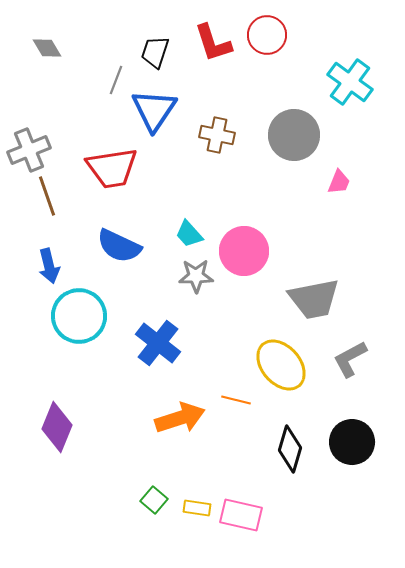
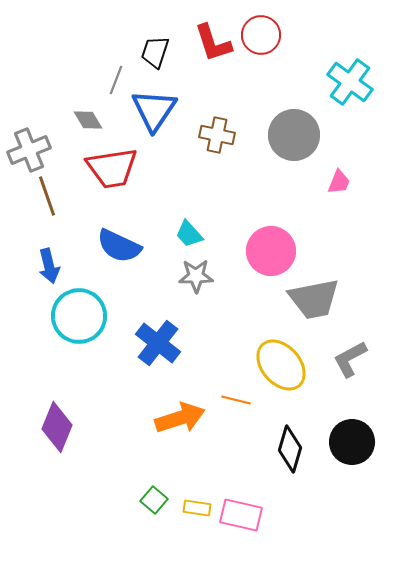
red circle: moved 6 px left
gray diamond: moved 41 px right, 72 px down
pink circle: moved 27 px right
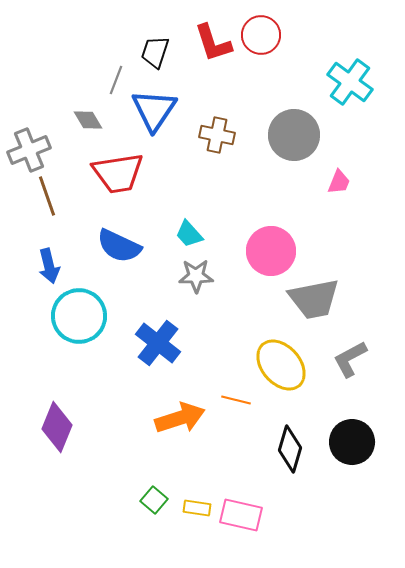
red trapezoid: moved 6 px right, 5 px down
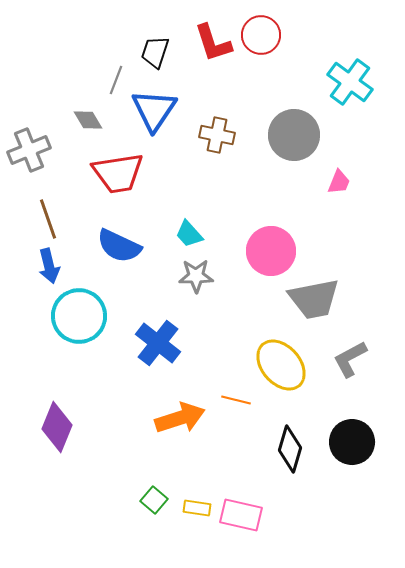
brown line: moved 1 px right, 23 px down
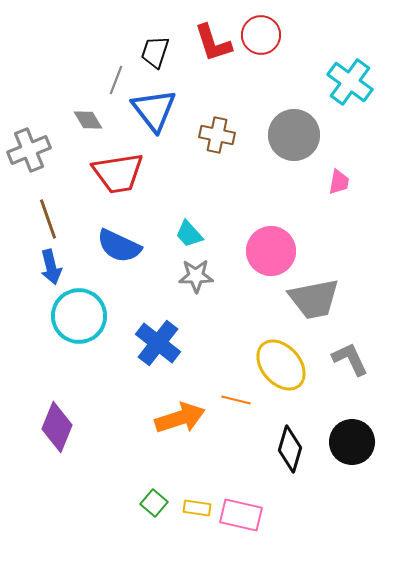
blue triangle: rotated 12 degrees counterclockwise
pink trapezoid: rotated 12 degrees counterclockwise
blue arrow: moved 2 px right, 1 px down
gray L-shape: rotated 93 degrees clockwise
green square: moved 3 px down
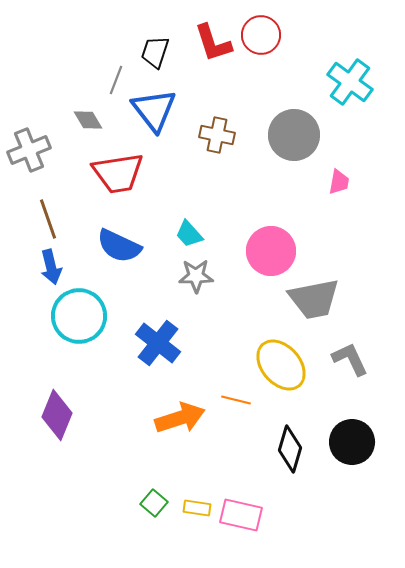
purple diamond: moved 12 px up
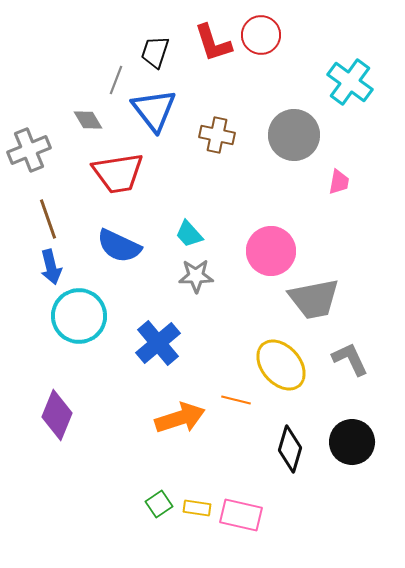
blue cross: rotated 12 degrees clockwise
green square: moved 5 px right, 1 px down; rotated 16 degrees clockwise
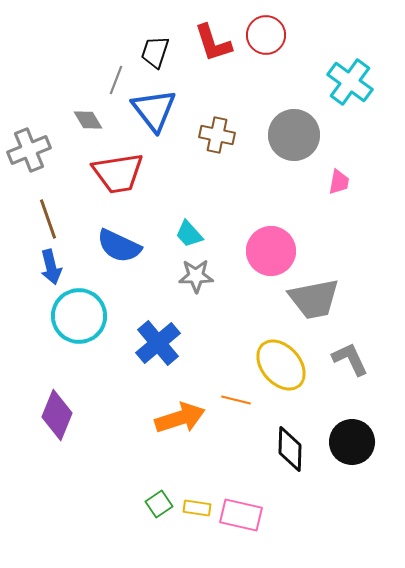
red circle: moved 5 px right
black diamond: rotated 15 degrees counterclockwise
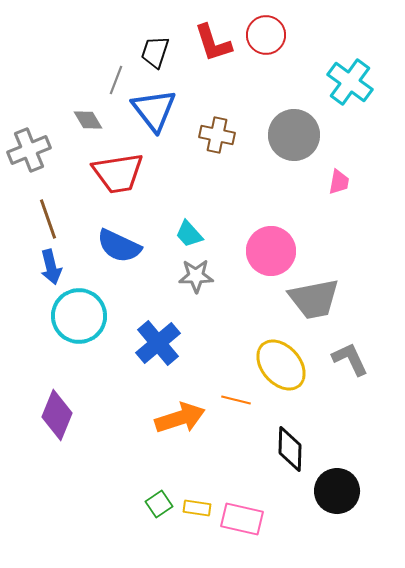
black circle: moved 15 px left, 49 px down
pink rectangle: moved 1 px right, 4 px down
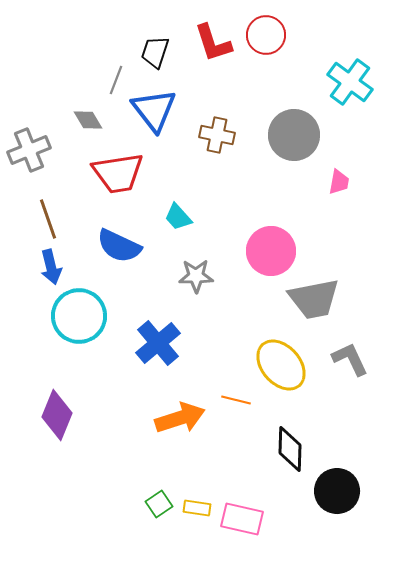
cyan trapezoid: moved 11 px left, 17 px up
